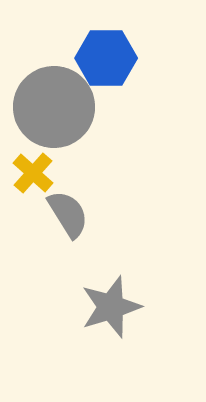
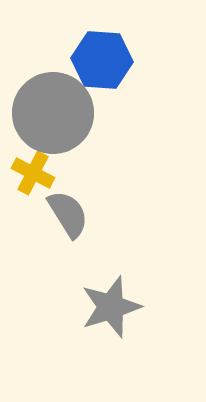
blue hexagon: moved 4 px left, 2 px down; rotated 4 degrees clockwise
gray circle: moved 1 px left, 6 px down
yellow cross: rotated 15 degrees counterclockwise
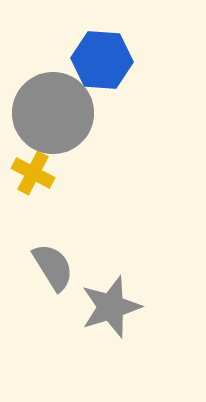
gray semicircle: moved 15 px left, 53 px down
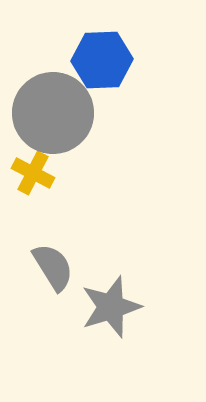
blue hexagon: rotated 6 degrees counterclockwise
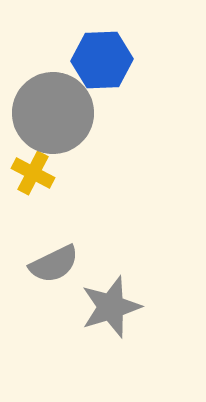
gray semicircle: moved 1 px right, 3 px up; rotated 96 degrees clockwise
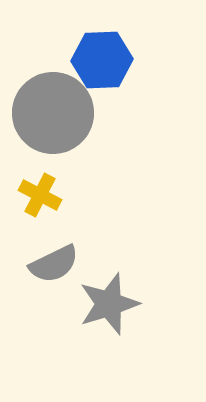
yellow cross: moved 7 px right, 22 px down
gray star: moved 2 px left, 3 px up
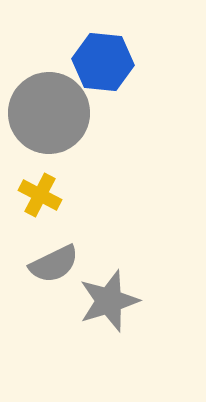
blue hexagon: moved 1 px right, 2 px down; rotated 8 degrees clockwise
gray circle: moved 4 px left
gray star: moved 3 px up
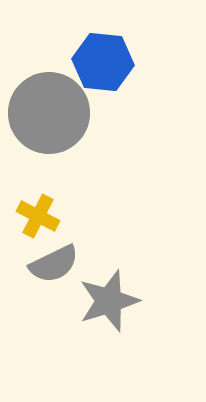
yellow cross: moved 2 px left, 21 px down
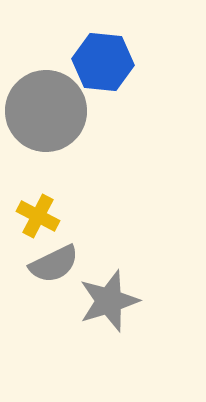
gray circle: moved 3 px left, 2 px up
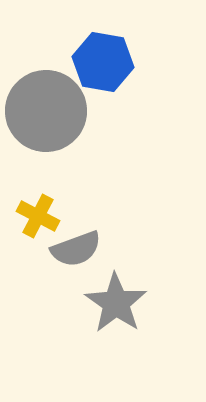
blue hexagon: rotated 4 degrees clockwise
gray semicircle: moved 22 px right, 15 px up; rotated 6 degrees clockwise
gray star: moved 7 px right, 2 px down; rotated 20 degrees counterclockwise
